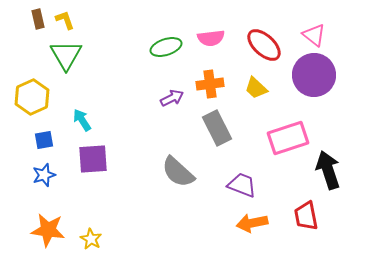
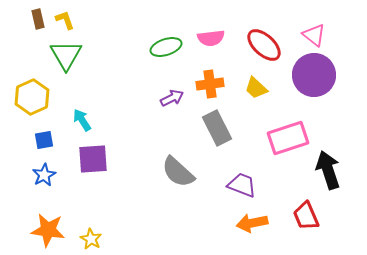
blue star: rotated 10 degrees counterclockwise
red trapezoid: rotated 12 degrees counterclockwise
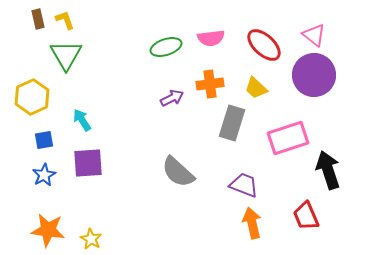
gray rectangle: moved 15 px right, 5 px up; rotated 44 degrees clockwise
purple square: moved 5 px left, 4 px down
purple trapezoid: moved 2 px right
orange arrow: rotated 88 degrees clockwise
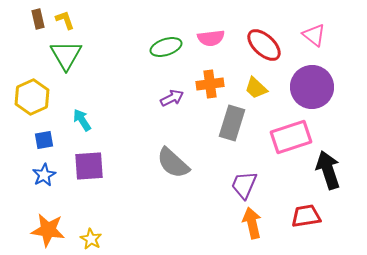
purple circle: moved 2 px left, 12 px down
pink rectangle: moved 3 px right, 1 px up
purple square: moved 1 px right, 3 px down
gray semicircle: moved 5 px left, 9 px up
purple trapezoid: rotated 88 degrees counterclockwise
red trapezoid: rotated 104 degrees clockwise
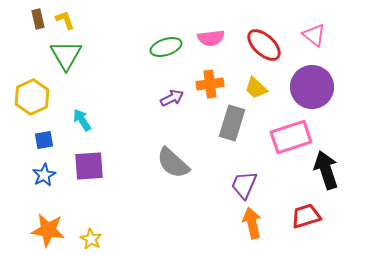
black arrow: moved 2 px left
red trapezoid: rotated 8 degrees counterclockwise
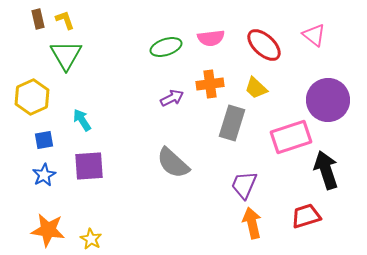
purple circle: moved 16 px right, 13 px down
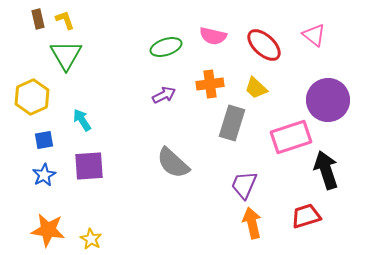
pink semicircle: moved 2 px right, 2 px up; rotated 20 degrees clockwise
purple arrow: moved 8 px left, 3 px up
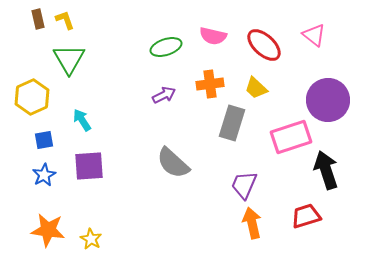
green triangle: moved 3 px right, 4 px down
